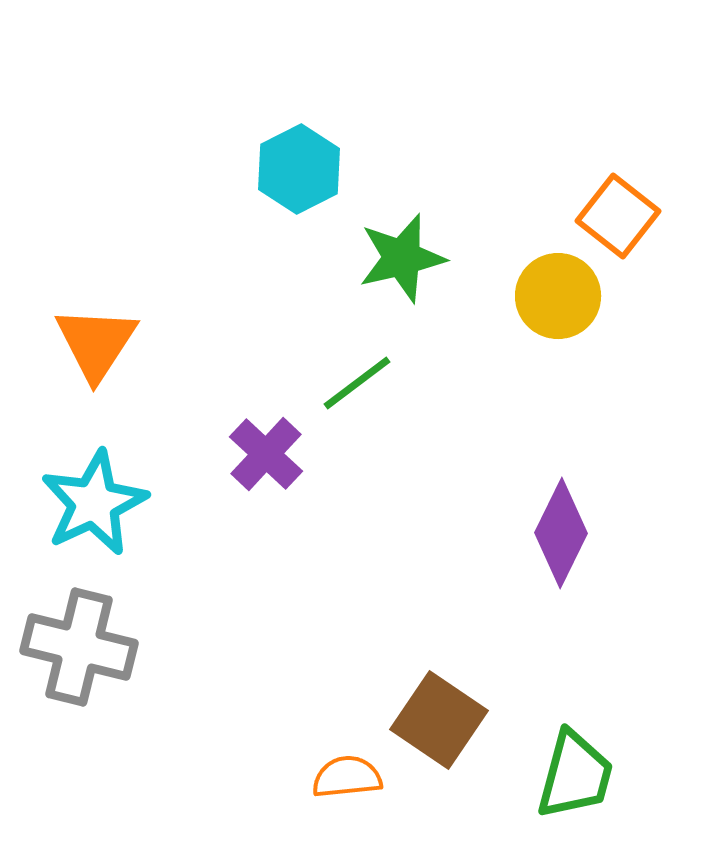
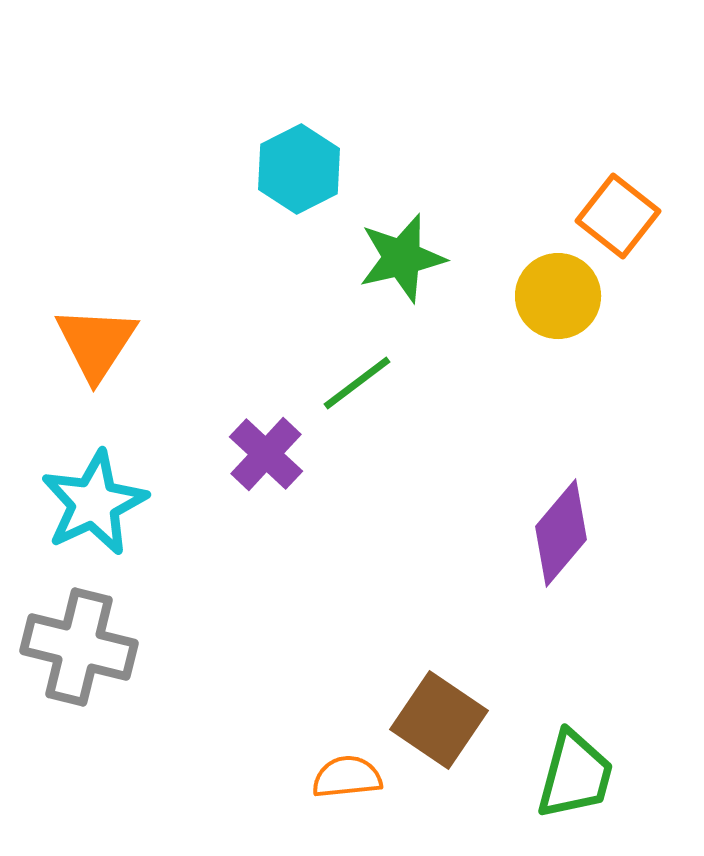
purple diamond: rotated 14 degrees clockwise
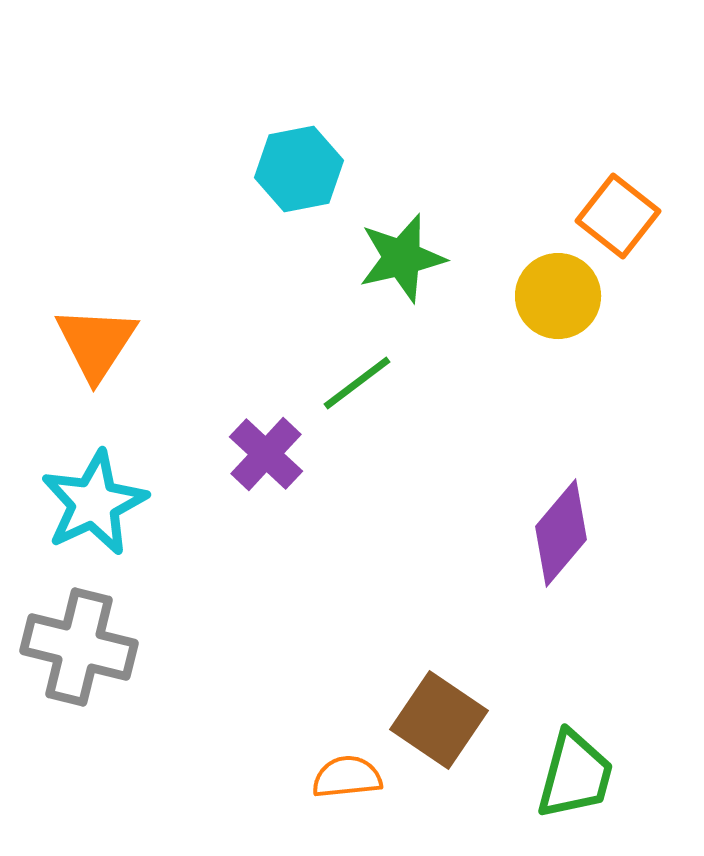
cyan hexagon: rotated 16 degrees clockwise
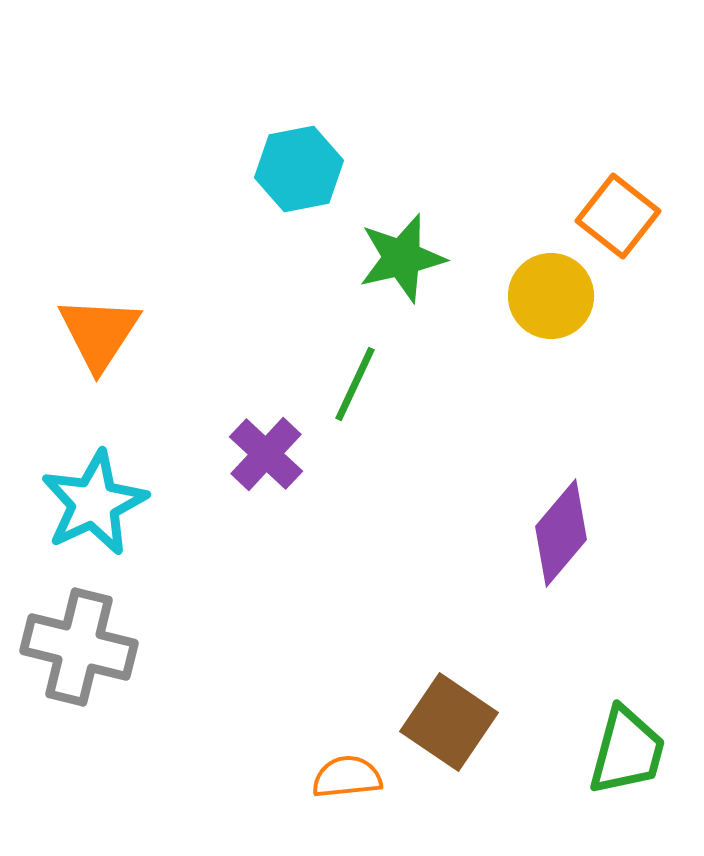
yellow circle: moved 7 px left
orange triangle: moved 3 px right, 10 px up
green line: moved 2 px left, 1 px down; rotated 28 degrees counterclockwise
brown square: moved 10 px right, 2 px down
green trapezoid: moved 52 px right, 24 px up
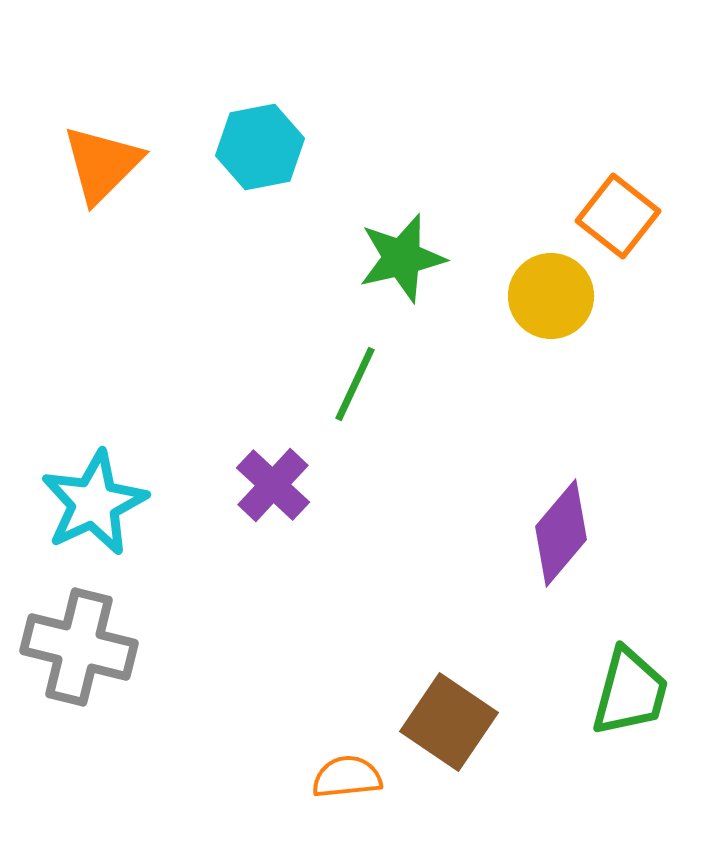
cyan hexagon: moved 39 px left, 22 px up
orange triangle: moved 3 px right, 169 px up; rotated 12 degrees clockwise
purple cross: moved 7 px right, 31 px down
green trapezoid: moved 3 px right, 59 px up
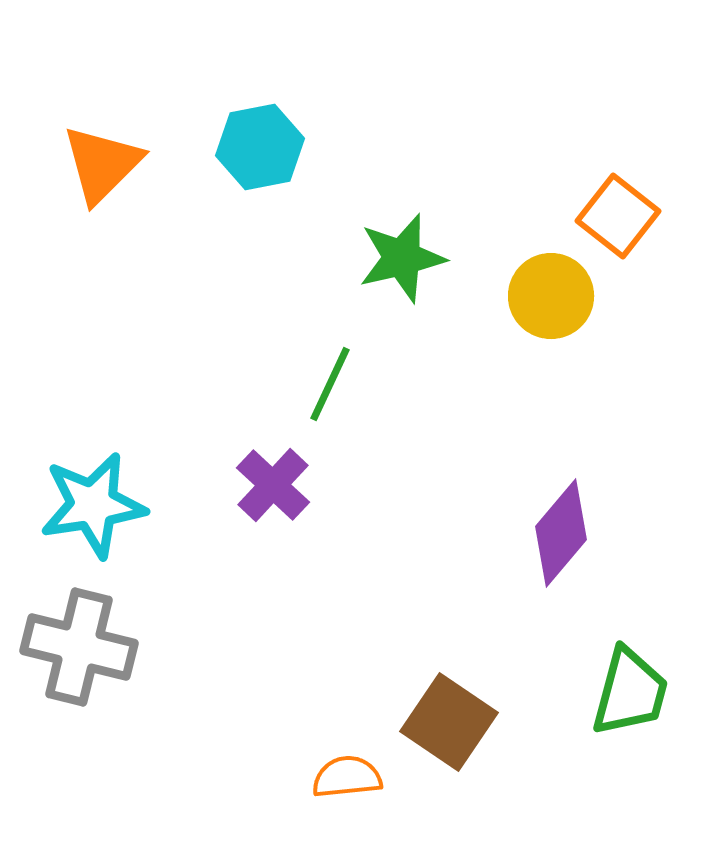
green line: moved 25 px left
cyan star: moved 1 px left, 2 px down; rotated 16 degrees clockwise
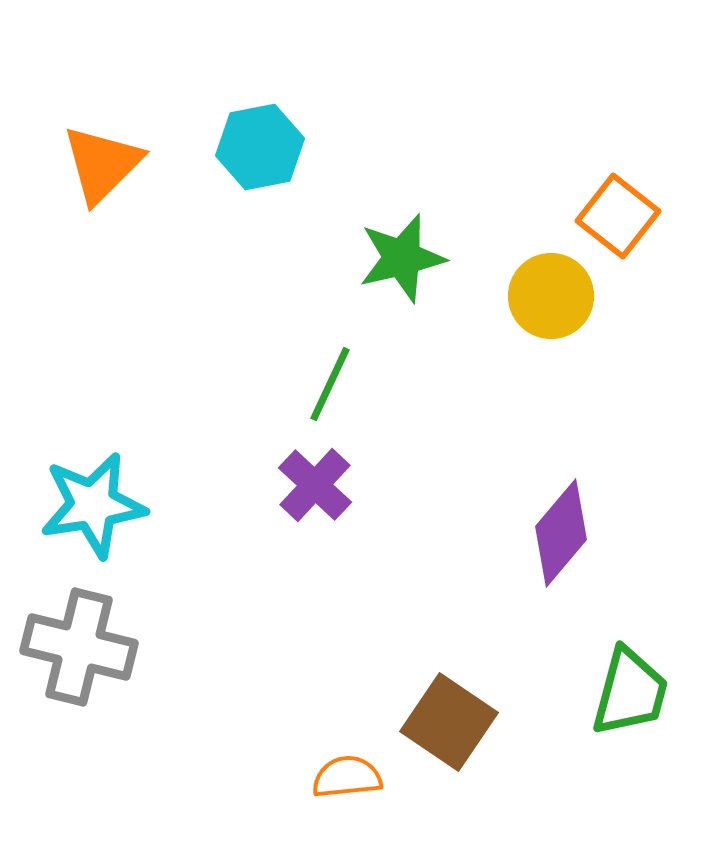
purple cross: moved 42 px right
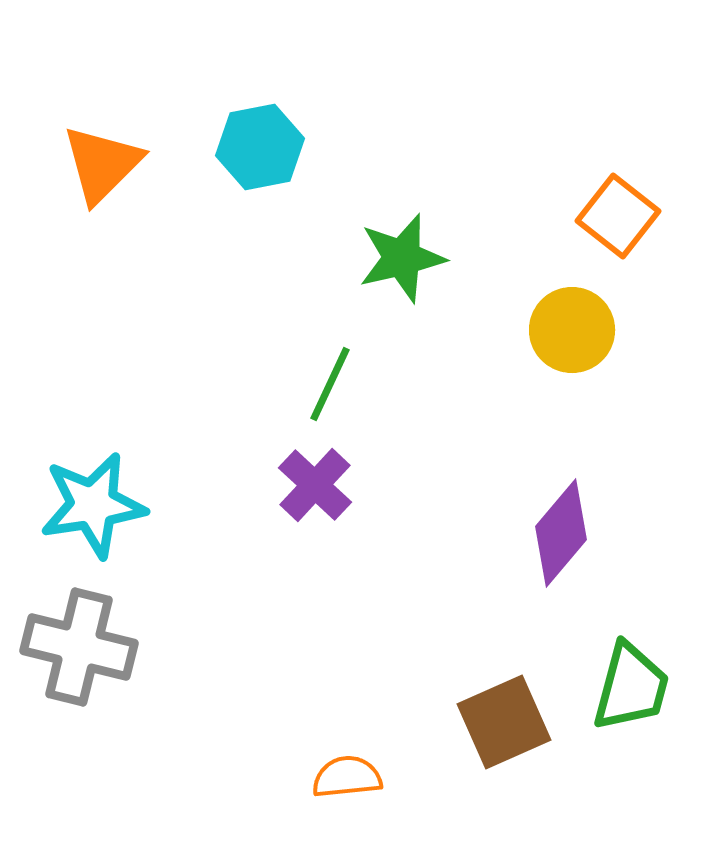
yellow circle: moved 21 px right, 34 px down
green trapezoid: moved 1 px right, 5 px up
brown square: moved 55 px right; rotated 32 degrees clockwise
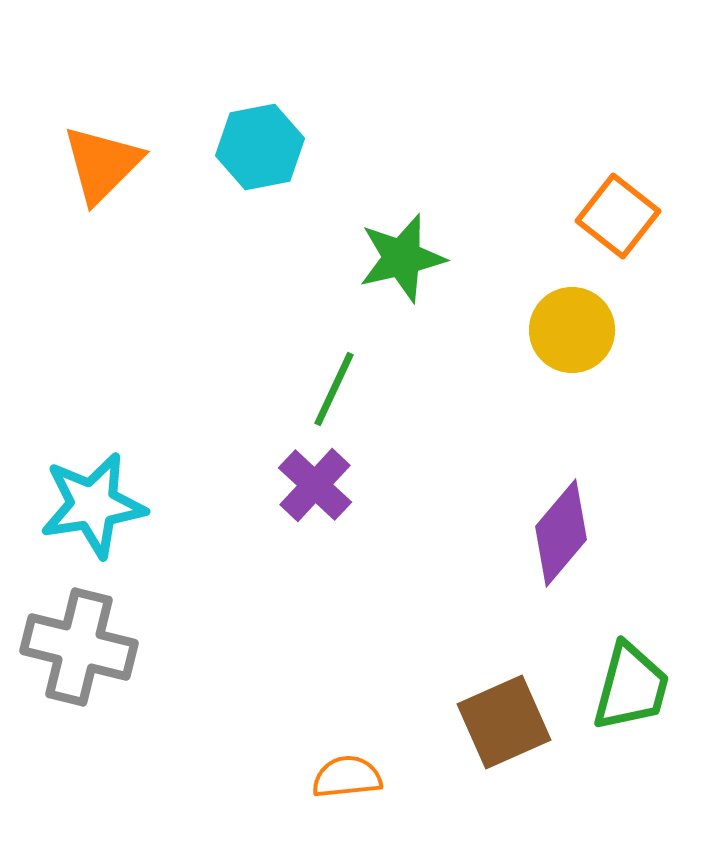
green line: moved 4 px right, 5 px down
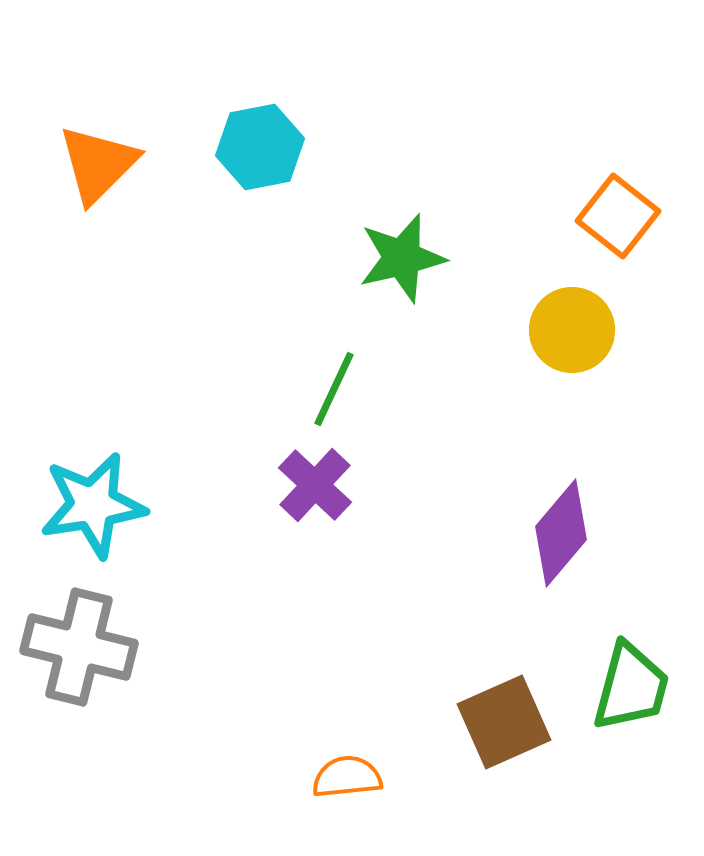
orange triangle: moved 4 px left
